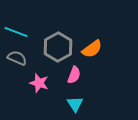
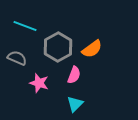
cyan line: moved 9 px right, 6 px up
cyan triangle: rotated 18 degrees clockwise
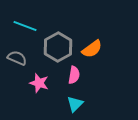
pink semicircle: rotated 12 degrees counterclockwise
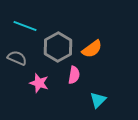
cyan triangle: moved 23 px right, 4 px up
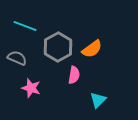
pink star: moved 8 px left, 5 px down
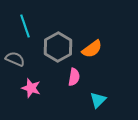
cyan line: rotated 50 degrees clockwise
gray semicircle: moved 2 px left, 1 px down
pink semicircle: moved 2 px down
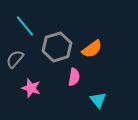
cyan line: rotated 20 degrees counterclockwise
gray hexagon: moved 1 px left; rotated 12 degrees clockwise
gray semicircle: rotated 72 degrees counterclockwise
cyan triangle: rotated 24 degrees counterclockwise
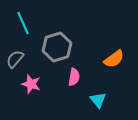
cyan line: moved 2 px left, 3 px up; rotated 15 degrees clockwise
orange semicircle: moved 22 px right, 10 px down
pink star: moved 4 px up
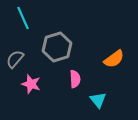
cyan line: moved 5 px up
pink semicircle: moved 1 px right, 2 px down; rotated 12 degrees counterclockwise
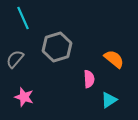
orange semicircle: rotated 105 degrees counterclockwise
pink semicircle: moved 14 px right
pink star: moved 7 px left, 13 px down
cyan triangle: moved 11 px right; rotated 36 degrees clockwise
